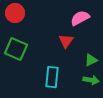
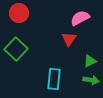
red circle: moved 4 px right
red triangle: moved 3 px right, 2 px up
green square: rotated 20 degrees clockwise
green triangle: moved 1 px left, 1 px down
cyan rectangle: moved 2 px right, 2 px down
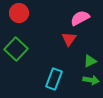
cyan rectangle: rotated 15 degrees clockwise
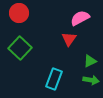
green square: moved 4 px right, 1 px up
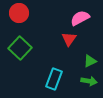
green arrow: moved 2 px left, 1 px down
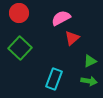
pink semicircle: moved 19 px left
red triangle: moved 3 px right, 1 px up; rotated 14 degrees clockwise
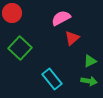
red circle: moved 7 px left
cyan rectangle: moved 2 px left; rotated 60 degrees counterclockwise
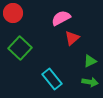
red circle: moved 1 px right
green arrow: moved 1 px right, 1 px down
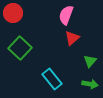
pink semicircle: moved 5 px right, 3 px up; rotated 42 degrees counterclockwise
green triangle: rotated 24 degrees counterclockwise
green arrow: moved 2 px down
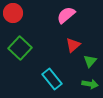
pink semicircle: rotated 30 degrees clockwise
red triangle: moved 1 px right, 7 px down
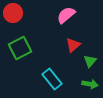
green square: rotated 20 degrees clockwise
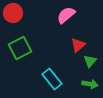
red triangle: moved 5 px right
